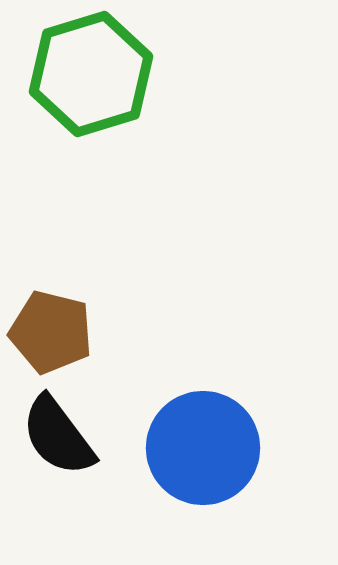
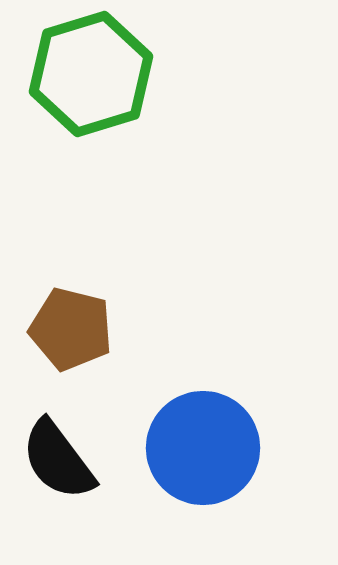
brown pentagon: moved 20 px right, 3 px up
black semicircle: moved 24 px down
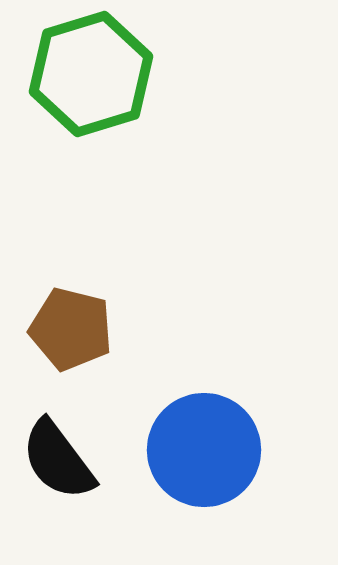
blue circle: moved 1 px right, 2 px down
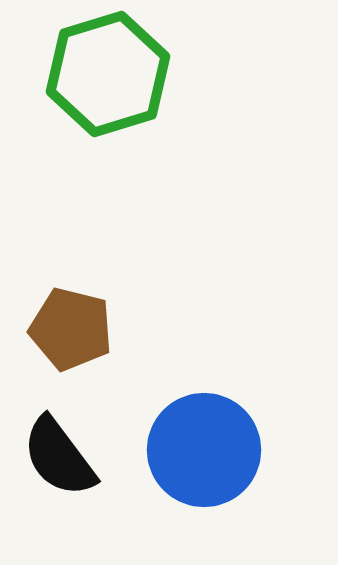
green hexagon: moved 17 px right
black semicircle: moved 1 px right, 3 px up
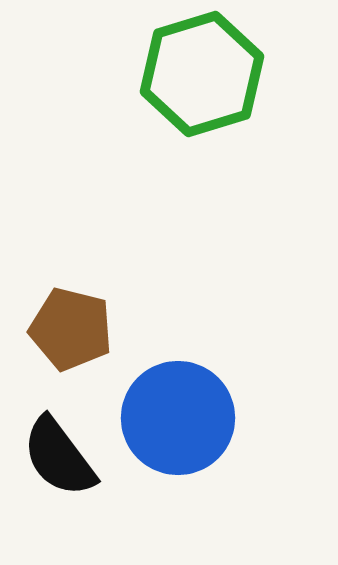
green hexagon: moved 94 px right
blue circle: moved 26 px left, 32 px up
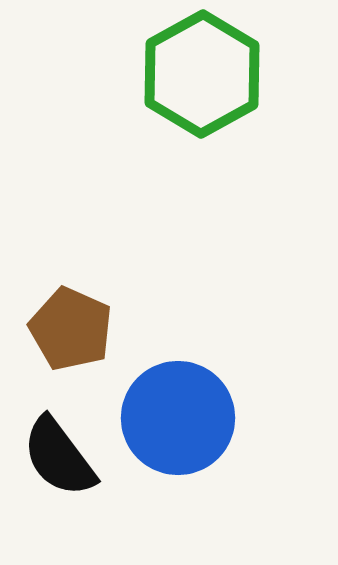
green hexagon: rotated 12 degrees counterclockwise
brown pentagon: rotated 10 degrees clockwise
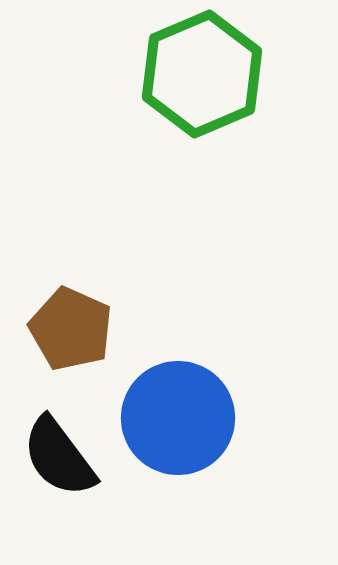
green hexagon: rotated 6 degrees clockwise
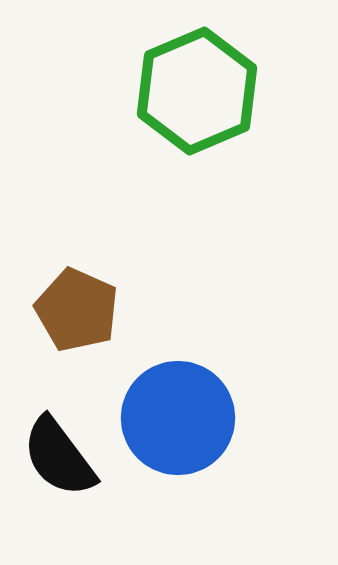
green hexagon: moved 5 px left, 17 px down
brown pentagon: moved 6 px right, 19 px up
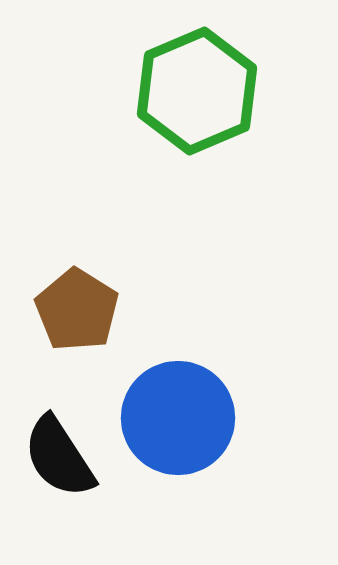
brown pentagon: rotated 8 degrees clockwise
black semicircle: rotated 4 degrees clockwise
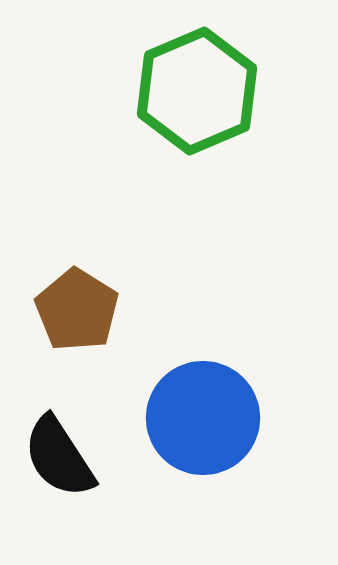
blue circle: moved 25 px right
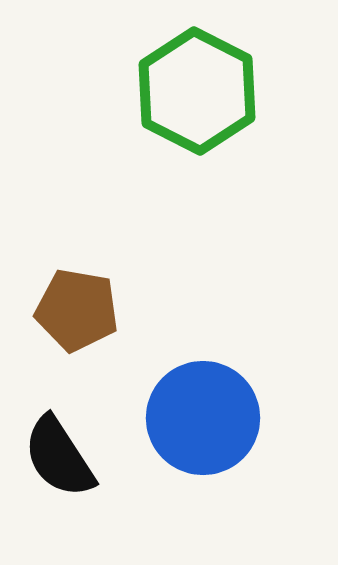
green hexagon: rotated 10 degrees counterclockwise
brown pentagon: rotated 22 degrees counterclockwise
